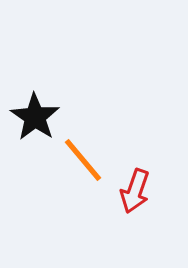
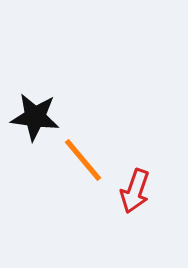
black star: rotated 27 degrees counterclockwise
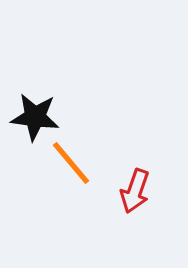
orange line: moved 12 px left, 3 px down
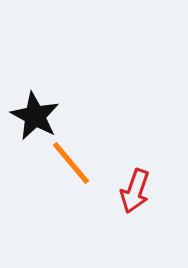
black star: moved 1 px up; rotated 21 degrees clockwise
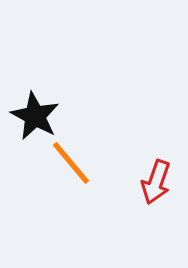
red arrow: moved 21 px right, 9 px up
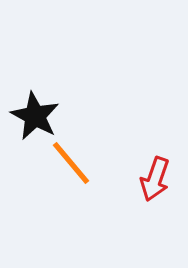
red arrow: moved 1 px left, 3 px up
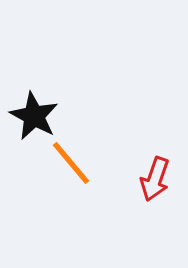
black star: moved 1 px left
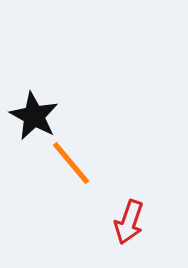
red arrow: moved 26 px left, 43 px down
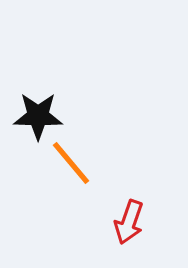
black star: moved 4 px right; rotated 27 degrees counterclockwise
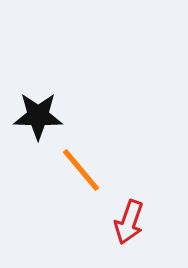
orange line: moved 10 px right, 7 px down
